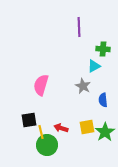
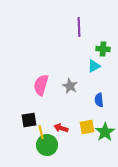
gray star: moved 13 px left
blue semicircle: moved 4 px left
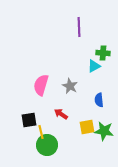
green cross: moved 4 px down
red arrow: moved 14 px up; rotated 16 degrees clockwise
green star: moved 1 px left, 1 px up; rotated 30 degrees counterclockwise
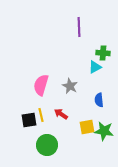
cyan triangle: moved 1 px right, 1 px down
yellow line: moved 17 px up
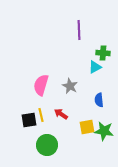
purple line: moved 3 px down
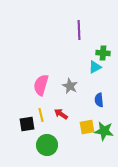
black square: moved 2 px left, 4 px down
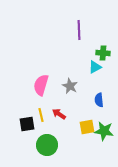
red arrow: moved 2 px left
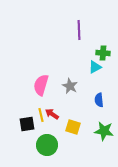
red arrow: moved 7 px left
yellow square: moved 14 px left; rotated 28 degrees clockwise
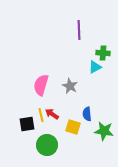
blue semicircle: moved 12 px left, 14 px down
